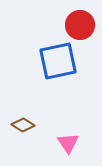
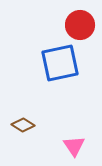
blue square: moved 2 px right, 2 px down
pink triangle: moved 6 px right, 3 px down
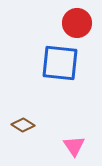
red circle: moved 3 px left, 2 px up
blue square: rotated 18 degrees clockwise
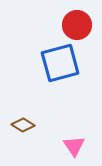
red circle: moved 2 px down
blue square: rotated 21 degrees counterclockwise
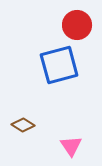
blue square: moved 1 px left, 2 px down
pink triangle: moved 3 px left
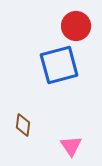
red circle: moved 1 px left, 1 px down
brown diamond: rotated 65 degrees clockwise
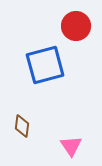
blue square: moved 14 px left
brown diamond: moved 1 px left, 1 px down
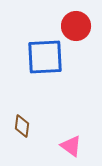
blue square: moved 8 px up; rotated 12 degrees clockwise
pink triangle: rotated 20 degrees counterclockwise
